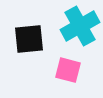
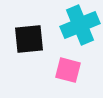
cyan cross: moved 1 px up; rotated 6 degrees clockwise
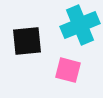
black square: moved 2 px left, 2 px down
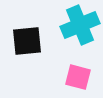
pink square: moved 10 px right, 7 px down
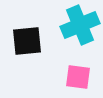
pink square: rotated 8 degrees counterclockwise
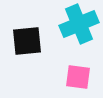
cyan cross: moved 1 px left, 1 px up
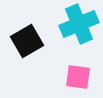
black square: rotated 24 degrees counterclockwise
